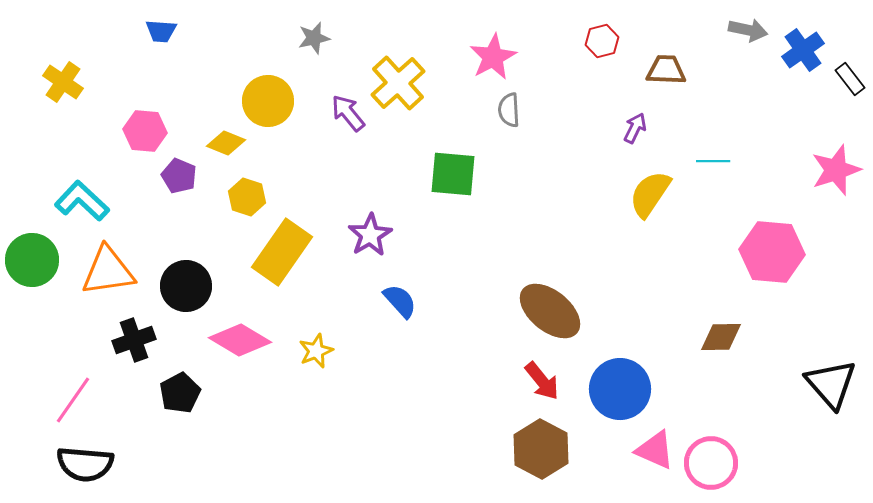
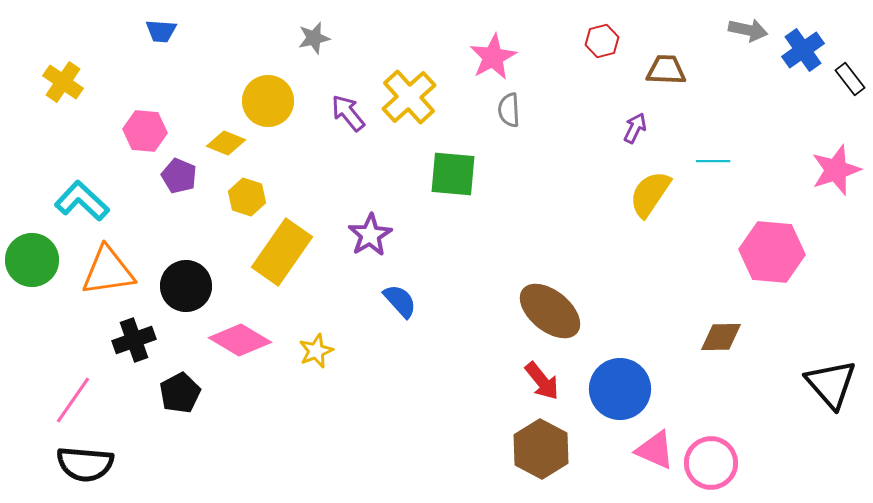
yellow cross at (398, 83): moved 11 px right, 14 px down
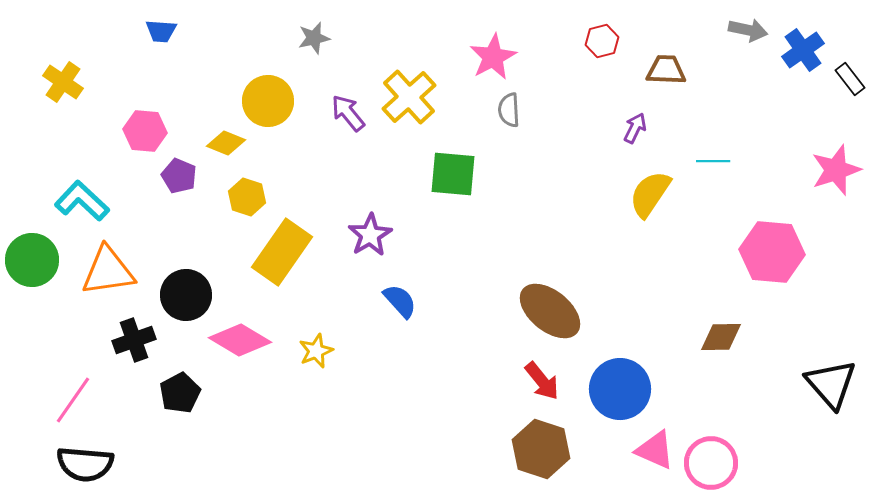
black circle at (186, 286): moved 9 px down
brown hexagon at (541, 449): rotated 10 degrees counterclockwise
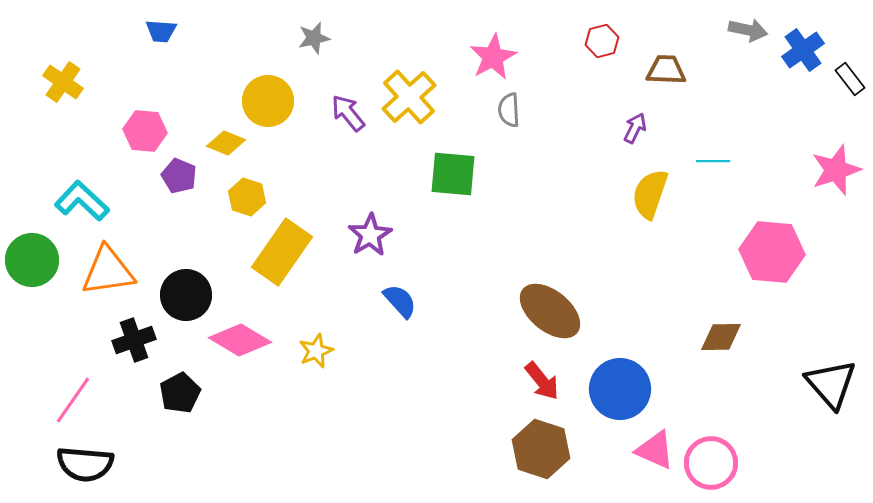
yellow semicircle at (650, 194): rotated 15 degrees counterclockwise
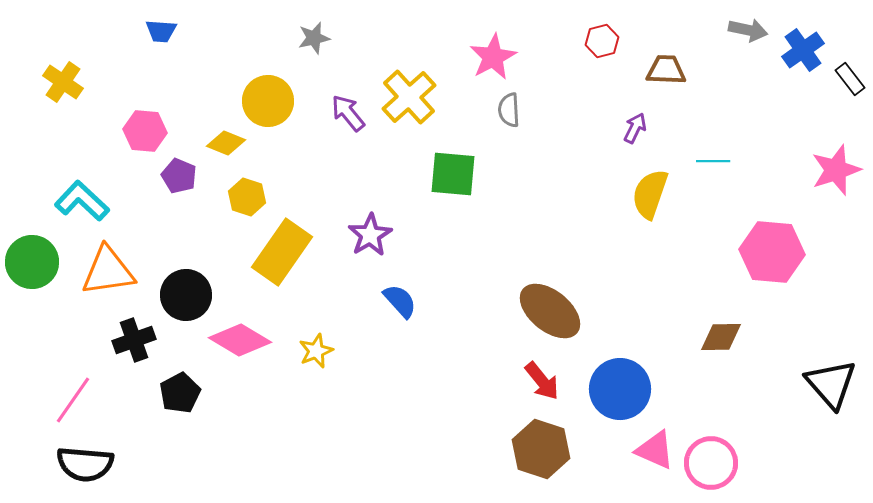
green circle at (32, 260): moved 2 px down
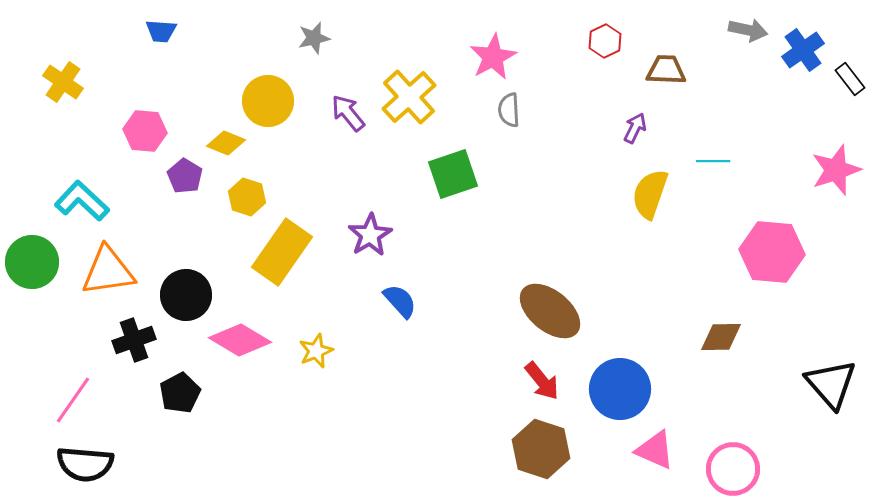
red hexagon at (602, 41): moved 3 px right; rotated 12 degrees counterclockwise
green square at (453, 174): rotated 24 degrees counterclockwise
purple pentagon at (179, 176): moved 6 px right; rotated 8 degrees clockwise
pink circle at (711, 463): moved 22 px right, 6 px down
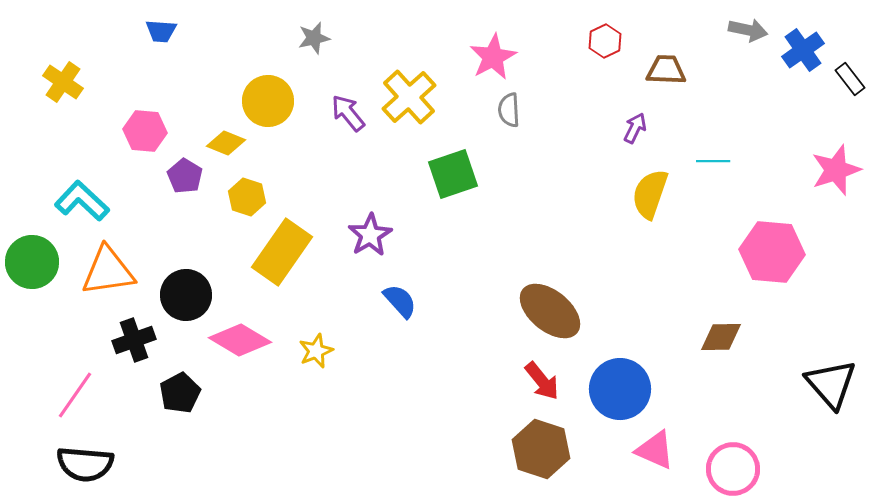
pink line at (73, 400): moved 2 px right, 5 px up
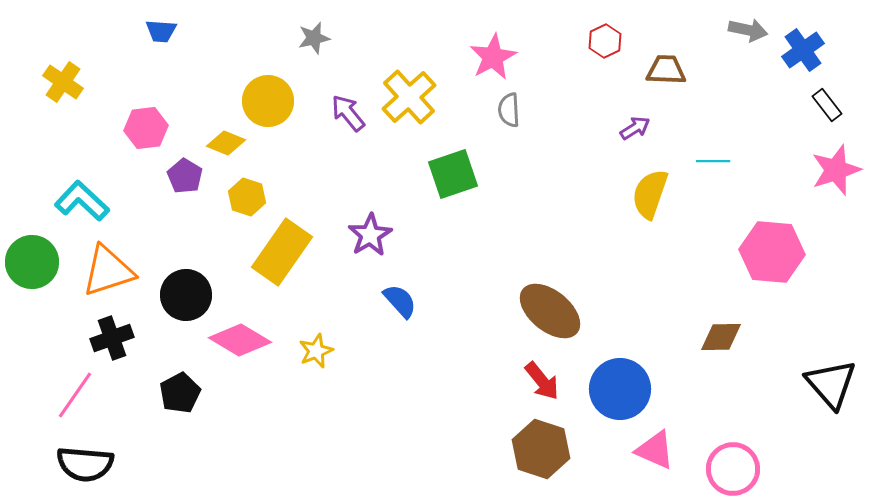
black rectangle at (850, 79): moved 23 px left, 26 px down
purple arrow at (635, 128): rotated 32 degrees clockwise
pink hexagon at (145, 131): moved 1 px right, 3 px up; rotated 12 degrees counterclockwise
orange triangle at (108, 271): rotated 10 degrees counterclockwise
black cross at (134, 340): moved 22 px left, 2 px up
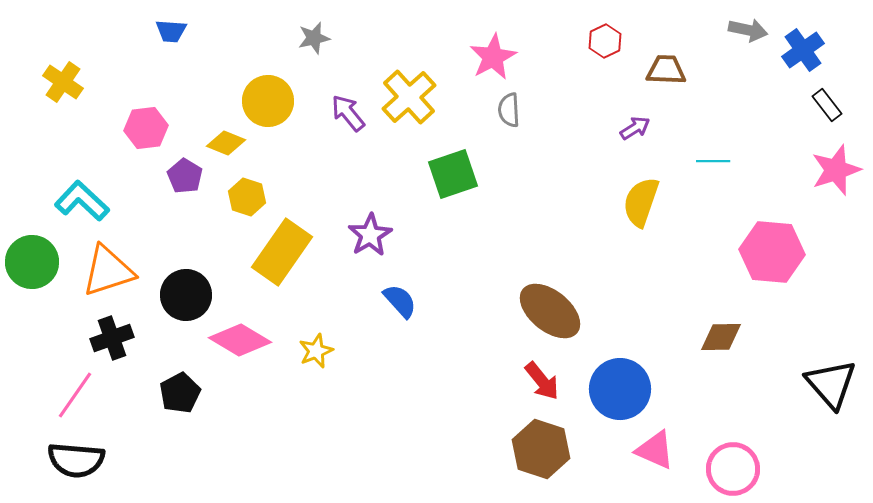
blue trapezoid at (161, 31): moved 10 px right
yellow semicircle at (650, 194): moved 9 px left, 8 px down
black semicircle at (85, 464): moved 9 px left, 4 px up
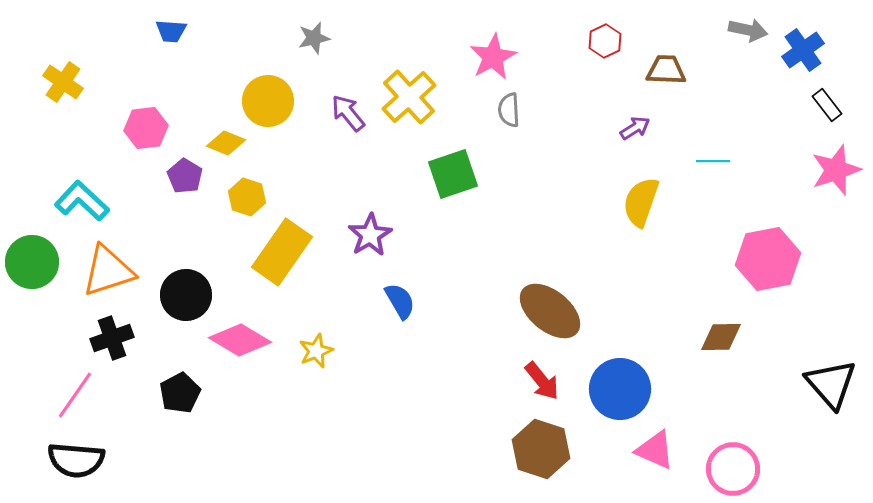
pink hexagon at (772, 252): moved 4 px left, 7 px down; rotated 16 degrees counterclockwise
blue semicircle at (400, 301): rotated 12 degrees clockwise
